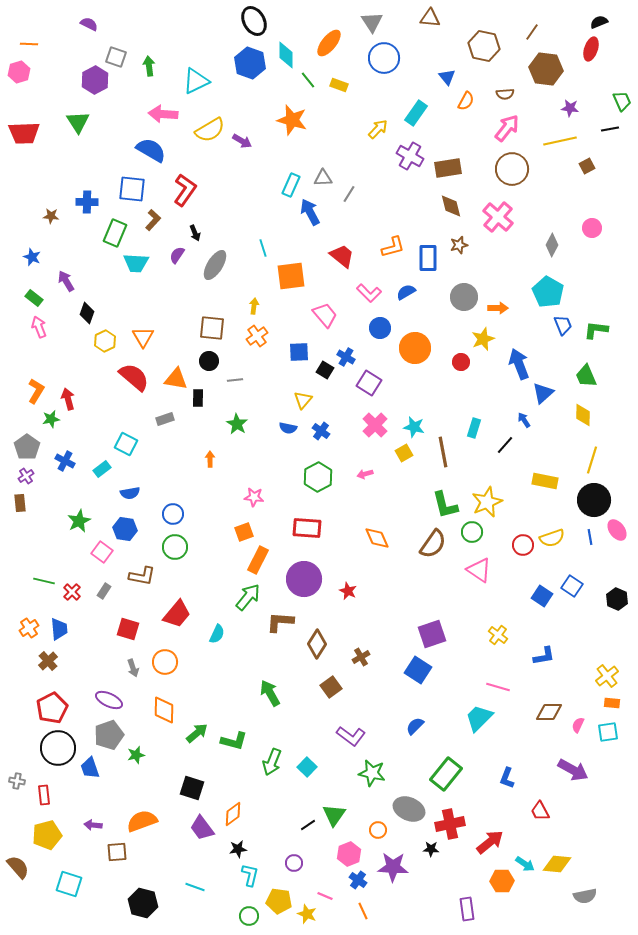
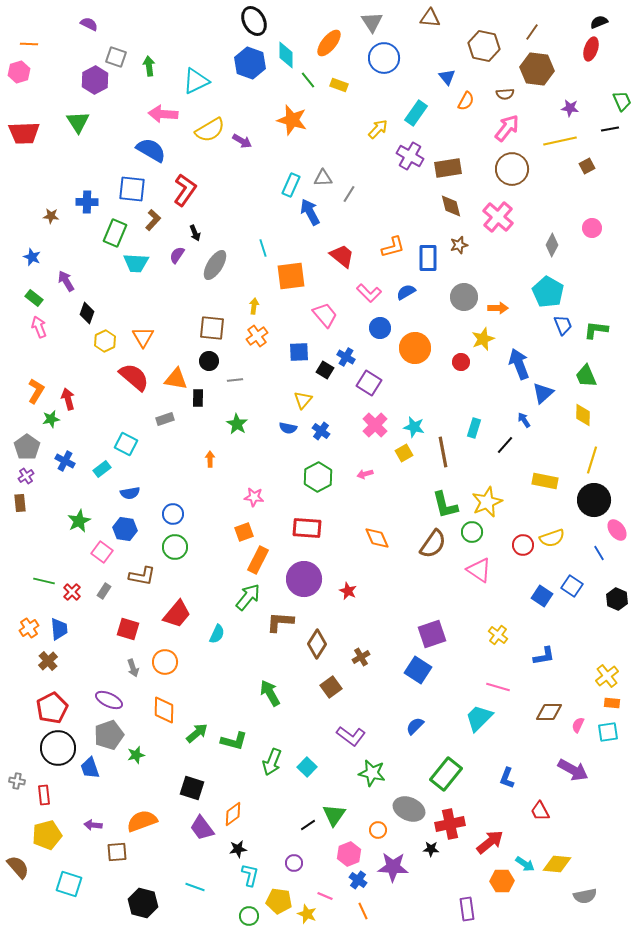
brown hexagon at (546, 69): moved 9 px left
blue line at (590, 537): moved 9 px right, 16 px down; rotated 21 degrees counterclockwise
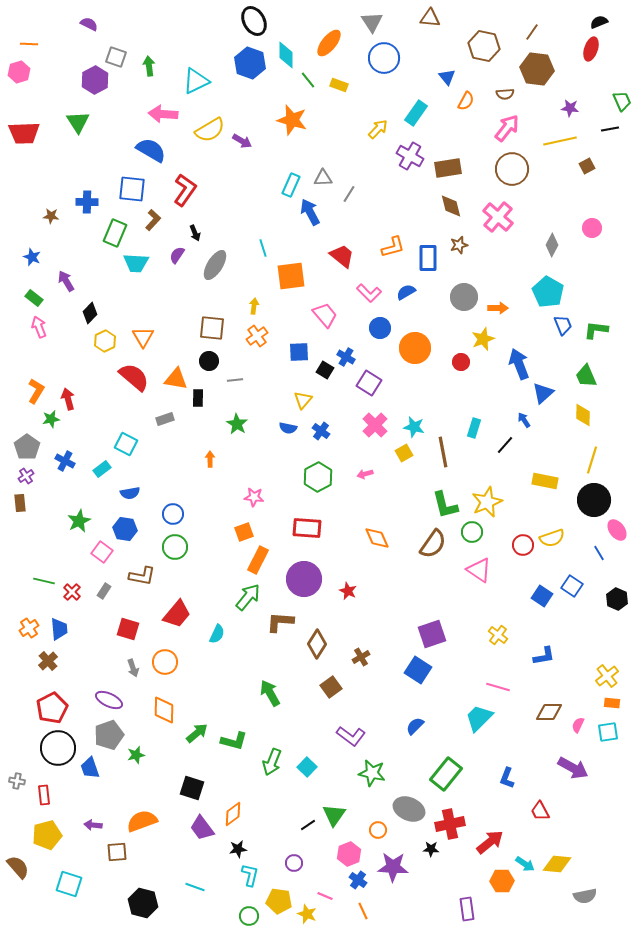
black diamond at (87, 313): moved 3 px right; rotated 25 degrees clockwise
purple arrow at (573, 770): moved 2 px up
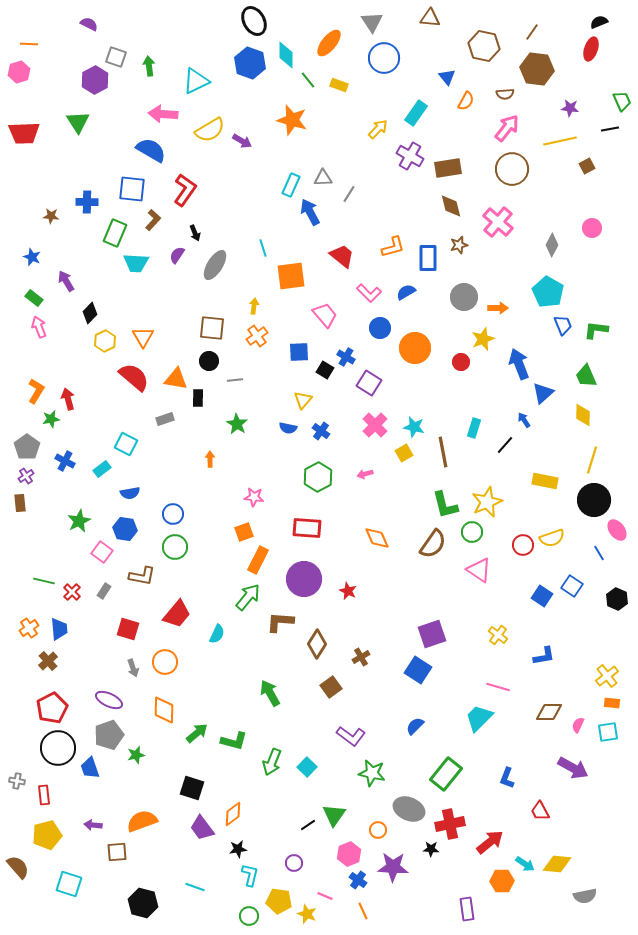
pink cross at (498, 217): moved 5 px down
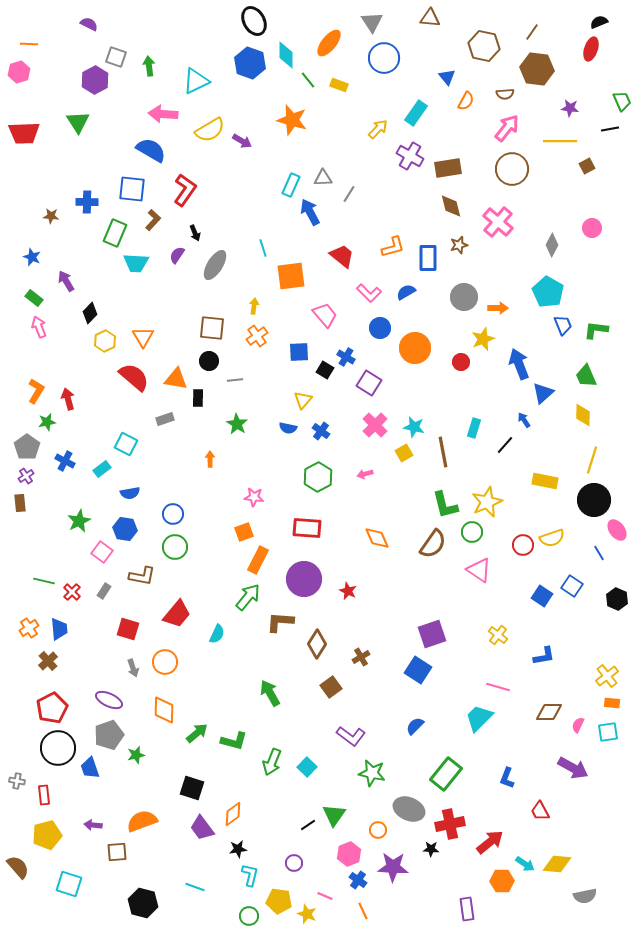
yellow line at (560, 141): rotated 12 degrees clockwise
green star at (51, 419): moved 4 px left, 3 px down
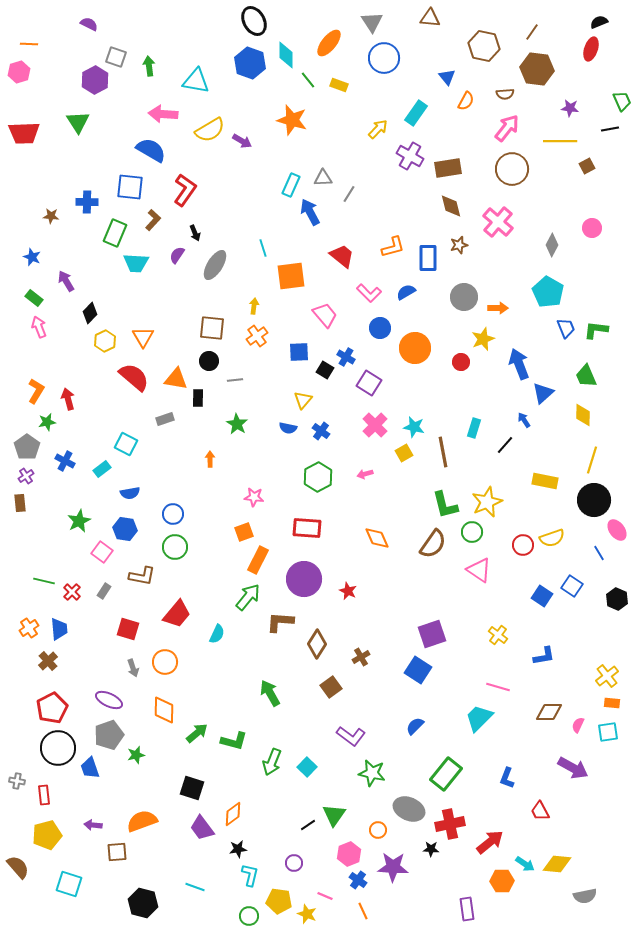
cyan triangle at (196, 81): rotated 36 degrees clockwise
blue square at (132, 189): moved 2 px left, 2 px up
blue trapezoid at (563, 325): moved 3 px right, 3 px down
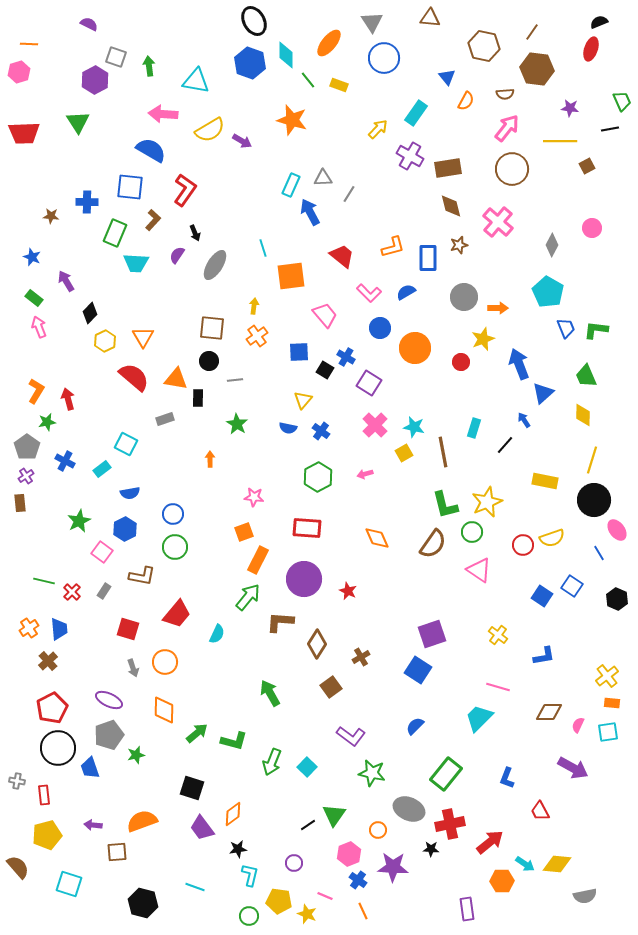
blue hexagon at (125, 529): rotated 25 degrees clockwise
